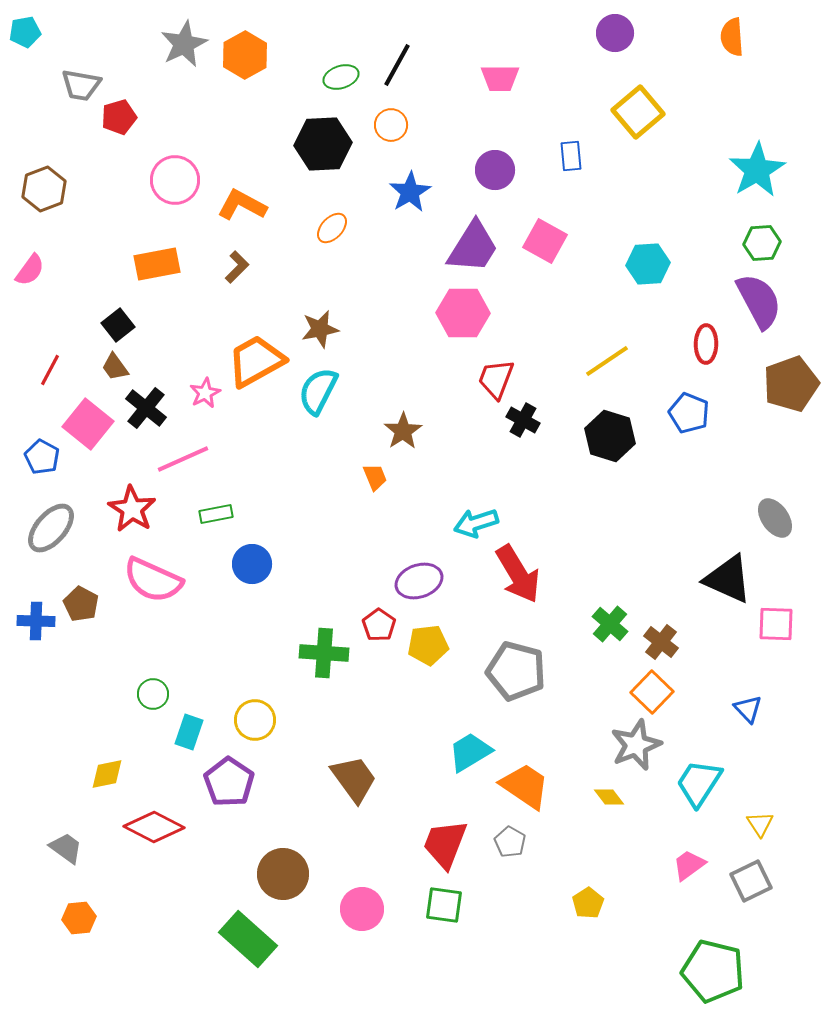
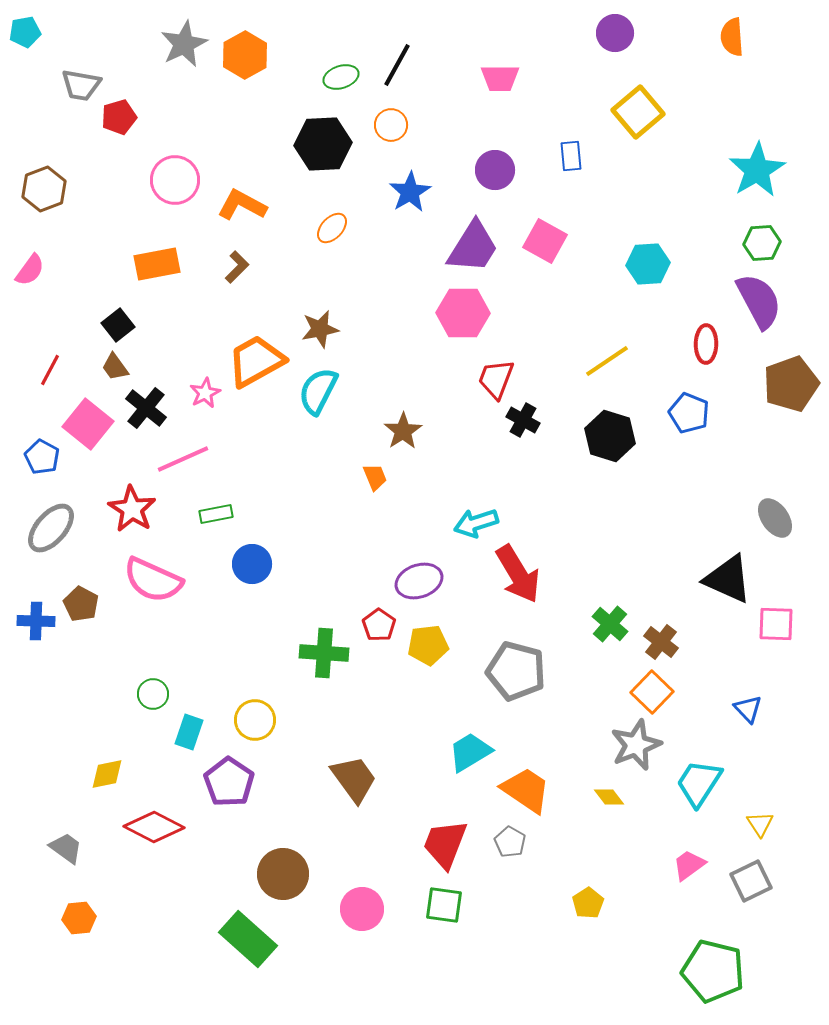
orange trapezoid at (525, 786): moved 1 px right, 4 px down
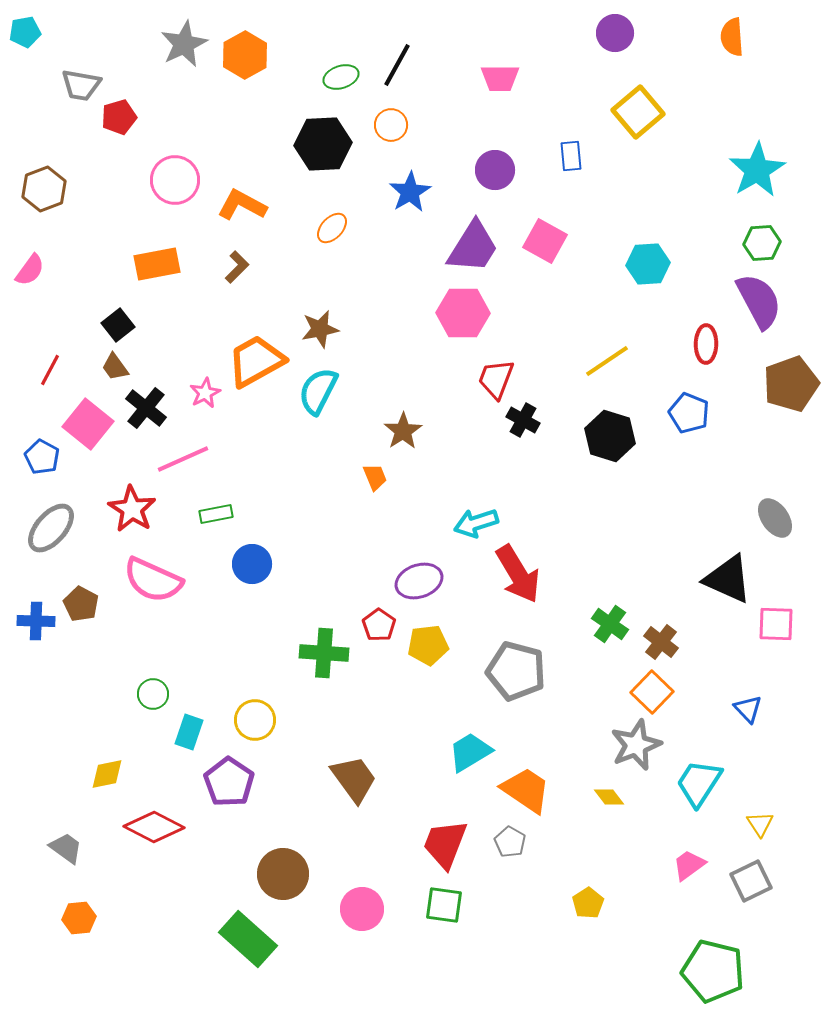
green cross at (610, 624): rotated 6 degrees counterclockwise
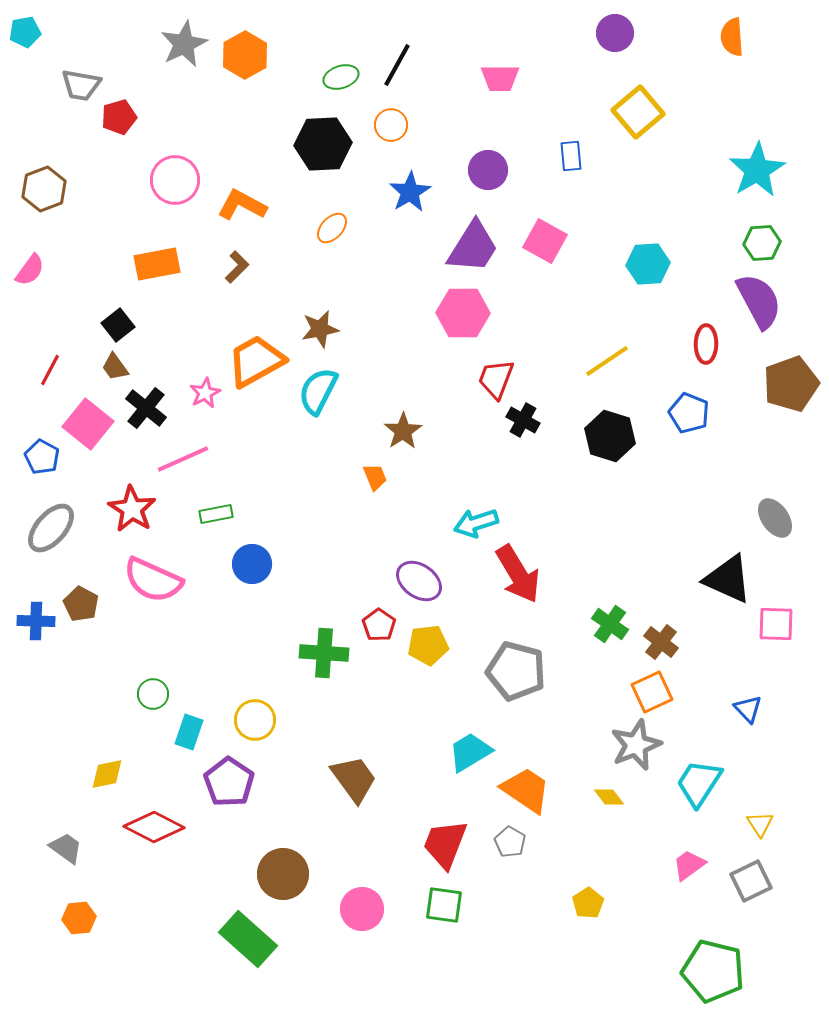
purple circle at (495, 170): moved 7 px left
purple ellipse at (419, 581): rotated 54 degrees clockwise
orange square at (652, 692): rotated 21 degrees clockwise
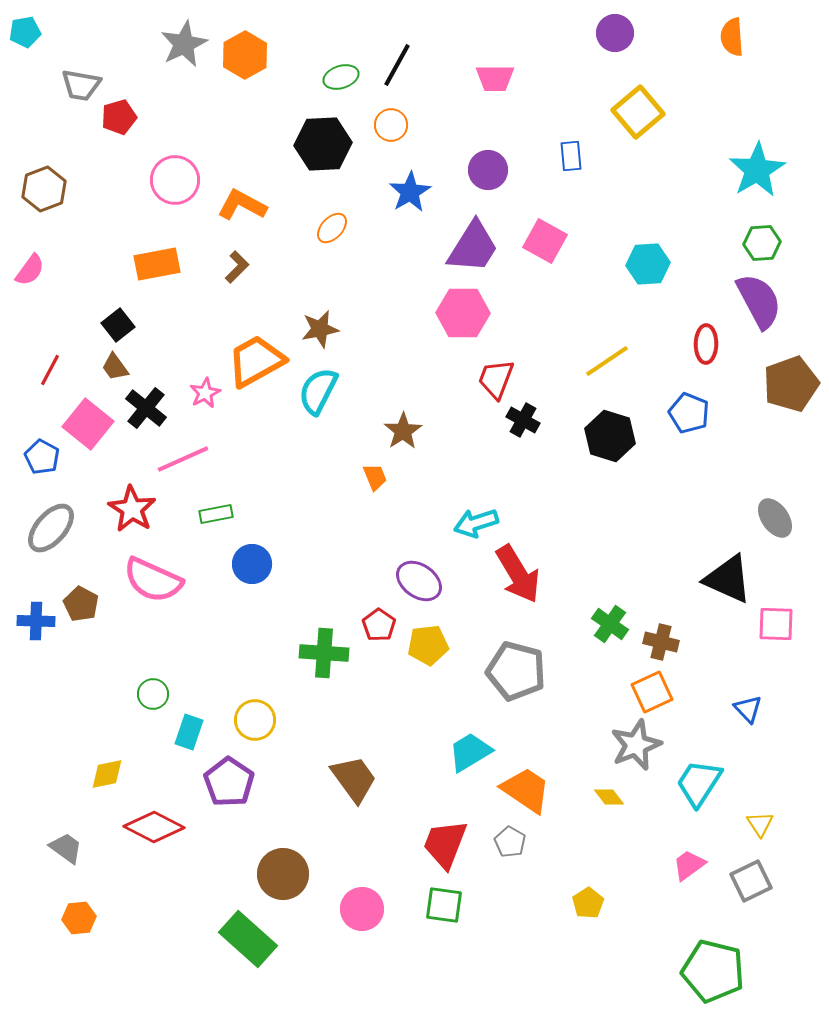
pink trapezoid at (500, 78): moved 5 px left
brown cross at (661, 642): rotated 24 degrees counterclockwise
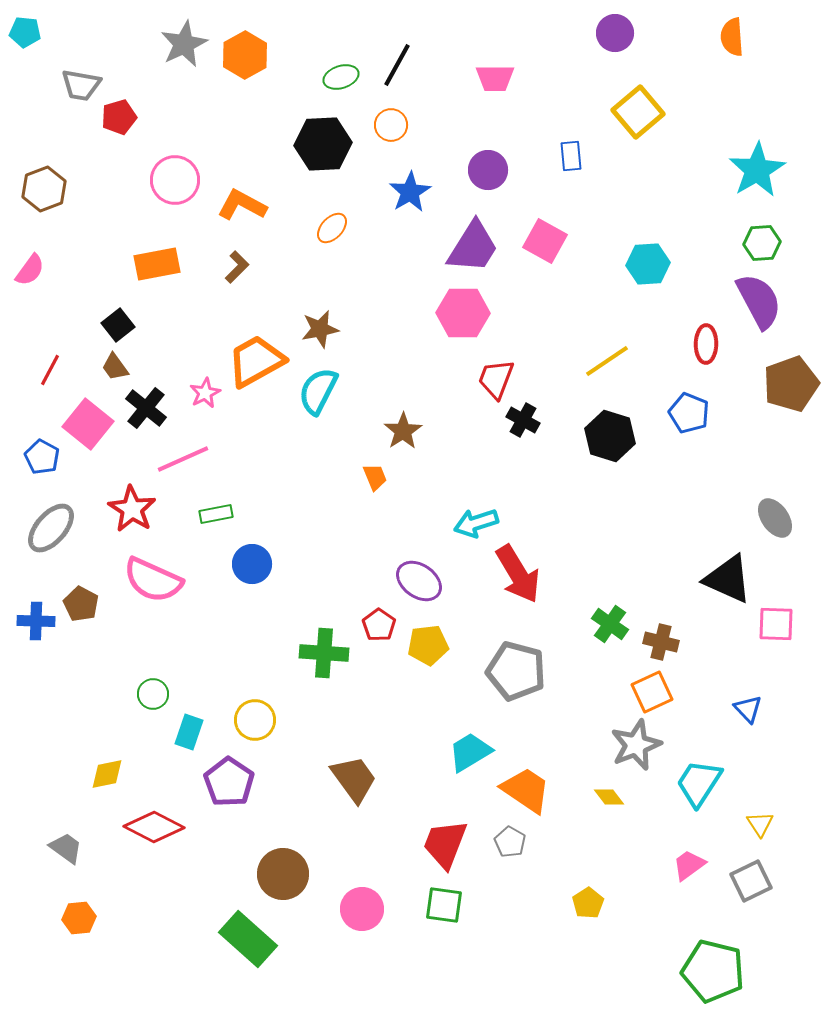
cyan pentagon at (25, 32): rotated 16 degrees clockwise
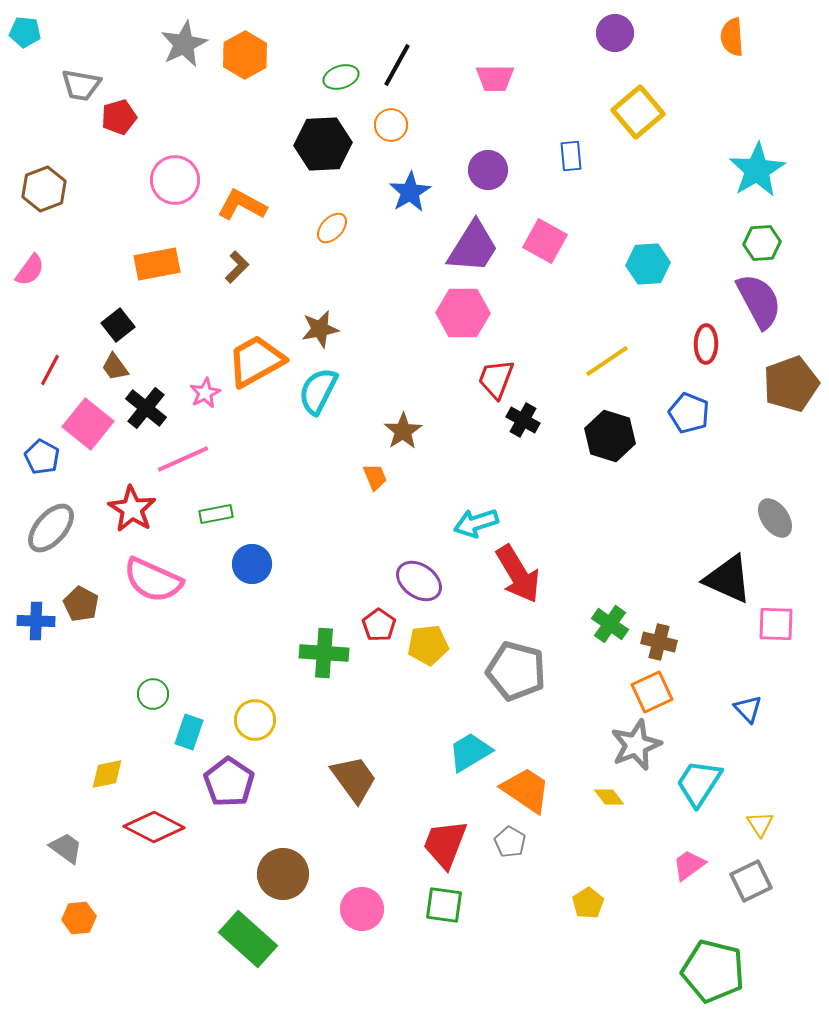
brown cross at (661, 642): moved 2 px left
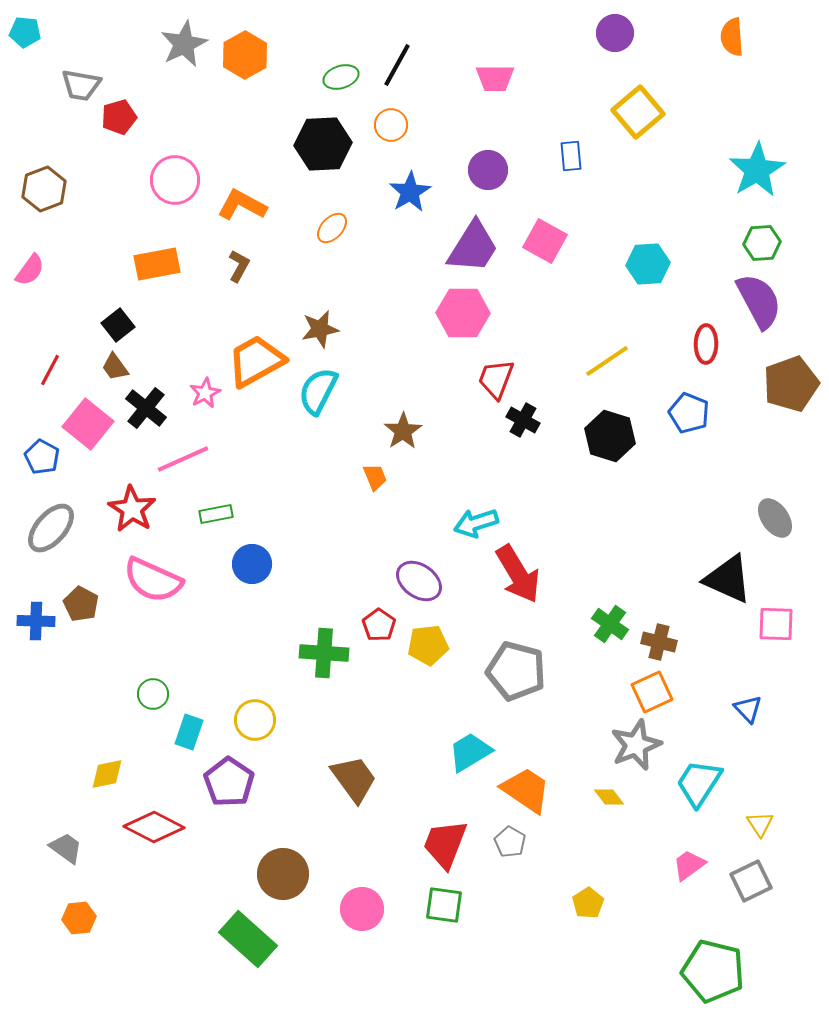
brown L-shape at (237, 267): moved 2 px right, 1 px up; rotated 16 degrees counterclockwise
